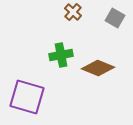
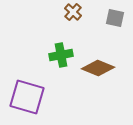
gray square: rotated 18 degrees counterclockwise
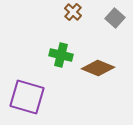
gray square: rotated 30 degrees clockwise
green cross: rotated 25 degrees clockwise
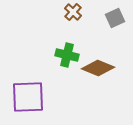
gray square: rotated 24 degrees clockwise
green cross: moved 6 px right
purple square: moved 1 px right; rotated 18 degrees counterclockwise
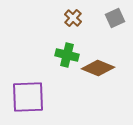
brown cross: moved 6 px down
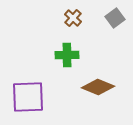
gray square: rotated 12 degrees counterclockwise
green cross: rotated 15 degrees counterclockwise
brown diamond: moved 19 px down
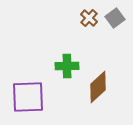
brown cross: moved 16 px right
green cross: moved 11 px down
brown diamond: rotated 64 degrees counterclockwise
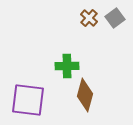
brown diamond: moved 13 px left, 8 px down; rotated 32 degrees counterclockwise
purple square: moved 3 px down; rotated 9 degrees clockwise
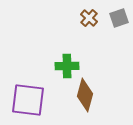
gray square: moved 4 px right; rotated 18 degrees clockwise
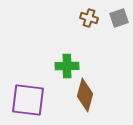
brown cross: rotated 24 degrees counterclockwise
